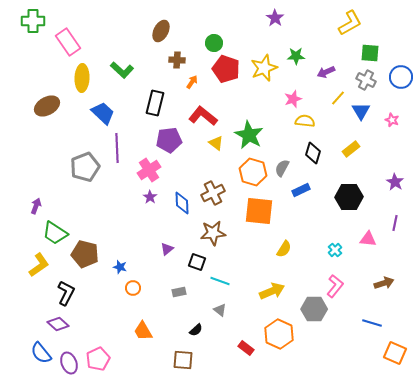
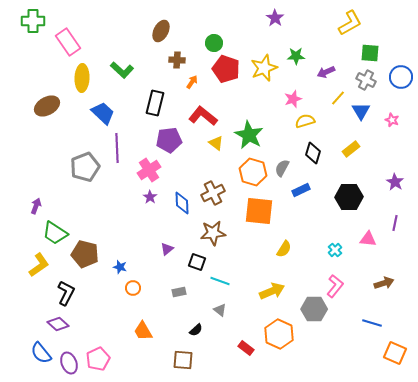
yellow semicircle at (305, 121): rotated 24 degrees counterclockwise
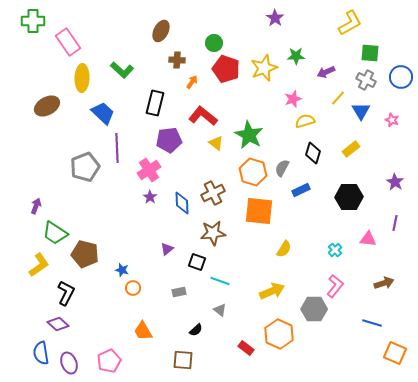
blue star at (120, 267): moved 2 px right, 3 px down
blue semicircle at (41, 353): rotated 30 degrees clockwise
pink pentagon at (98, 359): moved 11 px right, 2 px down
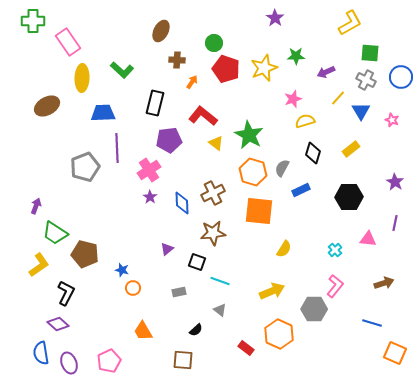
blue trapezoid at (103, 113): rotated 45 degrees counterclockwise
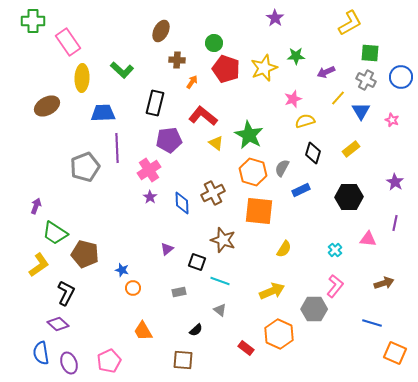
brown star at (213, 233): moved 10 px right, 7 px down; rotated 25 degrees clockwise
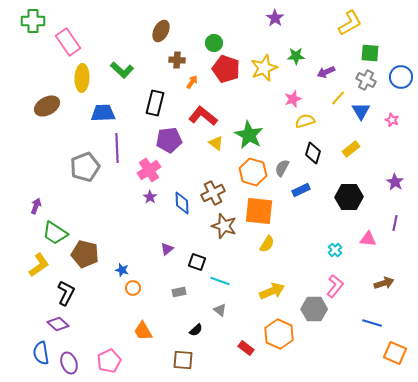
brown star at (223, 240): moved 1 px right, 14 px up
yellow semicircle at (284, 249): moved 17 px left, 5 px up
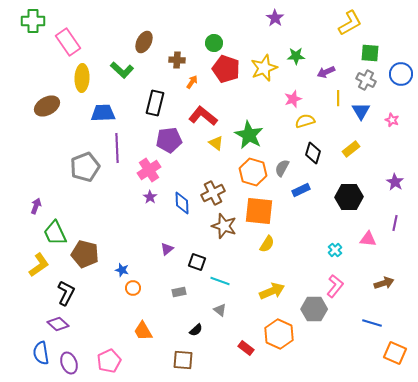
brown ellipse at (161, 31): moved 17 px left, 11 px down
blue circle at (401, 77): moved 3 px up
yellow line at (338, 98): rotated 42 degrees counterclockwise
green trapezoid at (55, 233): rotated 32 degrees clockwise
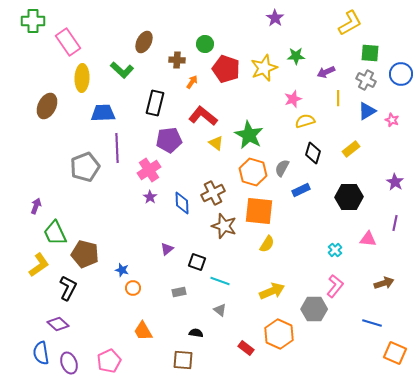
green circle at (214, 43): moved 9 px left, 1 px down
brown ellipse at (47, 106): rotated 35 degrees counterclockwise
blue triangle at (361, 111): moved 6 px right; rotated 30 degrees clockwise
black L-shape at (66, 293): moved 2 px right, 5 px up
black semicircle at (196, 330): moved 3 px down; rotated 128 degrees counterclockwise
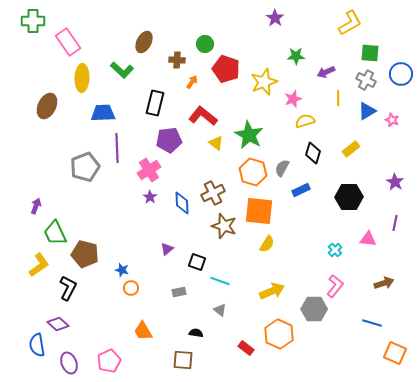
yellow star at (264, 68): moved 14 px down
orange circle at (133, 288): moved 2 px left
blue semicircle at (41, 353): moved 4 px left, 8 px up
